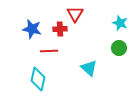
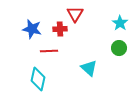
cyan star: rotated 14 degrees clockwise
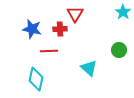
cyan star: moved 3 px right, 11 px up
green circle: moved 2 px down
cyan diamond: moved 2 px left
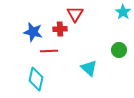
blue star: moved 1 px right, 3 px down
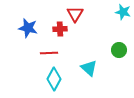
cyan star: rotated 21 degrees counterclockwise
blue star: moved 5 px left, 4 px up
red line: moved 2 px down
cyan diamond: moved 18 px right; rotated 15 degrees clockwise
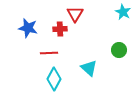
cyan star: rotated 14 degrees clockwise
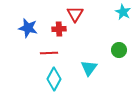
red cross: moved 1 px left
cyan triangle: rotated 24 degrees clockwise
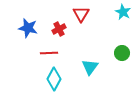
red triangle: moved 6 px right
red cross: rotated 24 degrees counterclockwise
green circle: moved 3 px right, 3 px down
cyan triangle: moved 1 px right, 1 px up
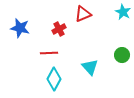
red triangle: moved 2 px right; rotated 36 degrees clockwise
blue star: moved 8 px left
green circle: moved 2 px down
cyan triangle: rotated 18 degrees counterclockwise
